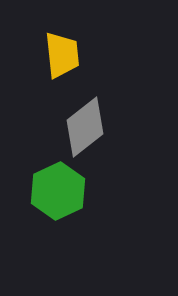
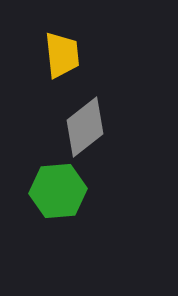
green hexagon: rotated 20 degrees clockwise
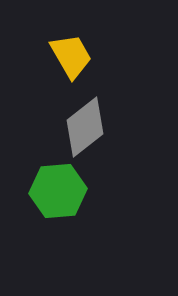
yellow trapezoid: moved 9 px right, 1 px down; rotated 24 degrees counterclockwise
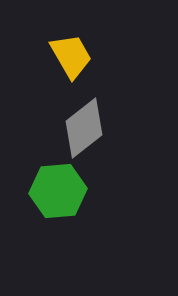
gray diamond: moved 1 px left, 1 px down
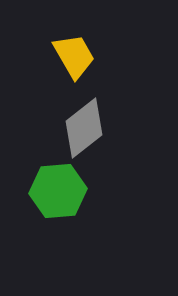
yellow trapezoid: moved 3 px right
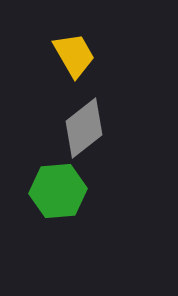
yellow trapezoid: moved 1 px up
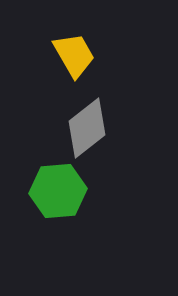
gray diamond: moved 3 px right
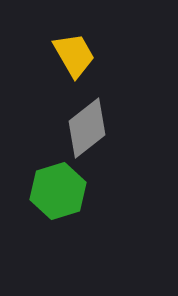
green hexagon: rotated 12 degrees counterclockwise
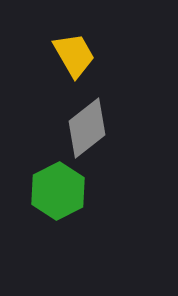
green hexagon: rotated 10 degrees counterclockwise
